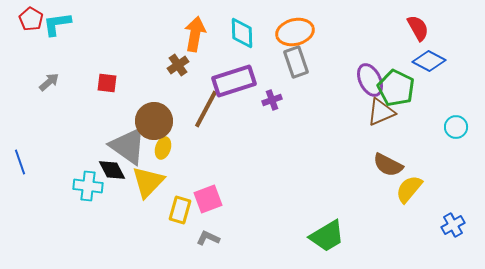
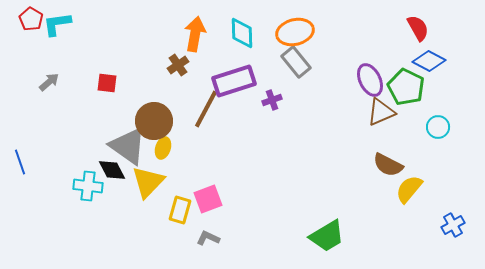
gray rectangle: rotated 20 degrees counterclockwise
green pentagon: moved 10 px right, 1 px up
cyan circle: moved 18 px left
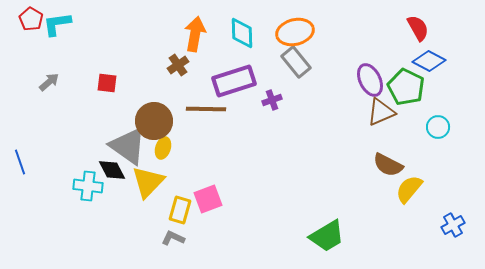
brown line: rotated 63 degrees clockwise
gray L-shape: moved 35 px left
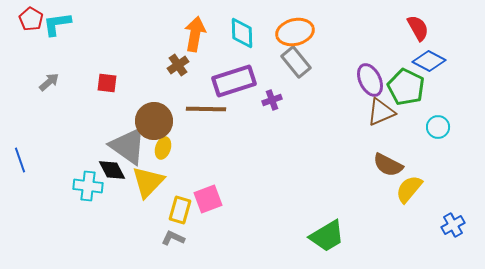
blue line: moved 2 px up
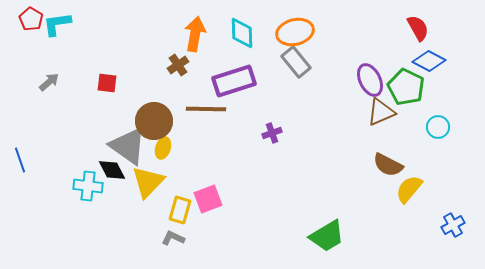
purple cross: moved 33 px down
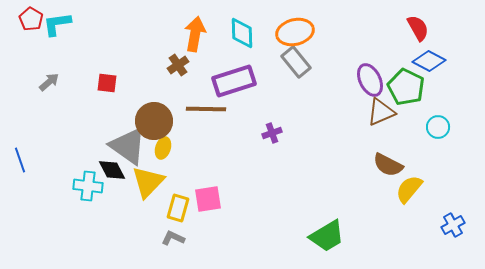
pink square: rotated 12 degrees clockwise
yellow rectangle: moved 2 px left, 2 px up
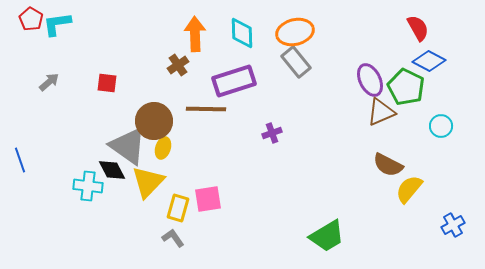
orange arrow: rotated 12 degrees counterclockwise
cyan circle: moved 3 px right, 1 px up
gray L-shape: rotated 30 degrees clockwise
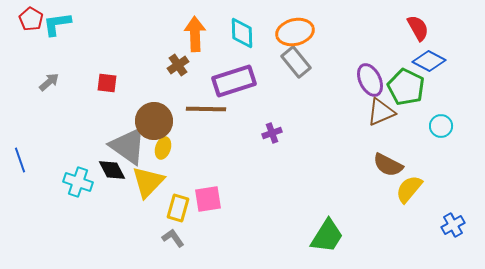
cyan cross: moved 10 px left, 4 px up; rotated 12 degrees clockwise
green trapezoid: rotated 27 degrees counterclockwise
